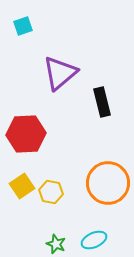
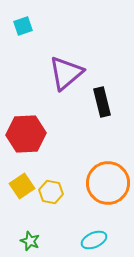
purple triangle: moved 6 px right
green star: moved 26 px left, 3 px up
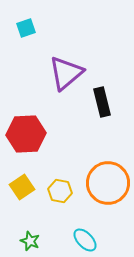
cyan square: moved 3 px right, 2 px down
yellow square: moved 1 px down
yellow hexagon: moved 9 px right, 1 px up
cyan ellipse: moved 9 px left; rotated 70 degrees clockwise
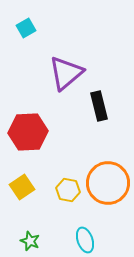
cyan square: rotated 12 degrees counterclockwise
black rectangle: moved 3 px left, 4 px down
red hexagon: moved 2 px right, 2 px up
yellow hexagon: moved 8 px right, 1 px up
cyan ellipse: rotated 25 degrees clockwise
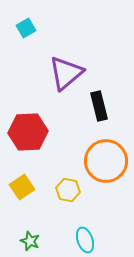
orange circle: moved 2 px left, 22 px up
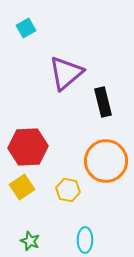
black rectangle: moved 4 px right, 4 px up
red hexagon: moved 15 px down
cyan ellipse: rotated 20 degrees clockwise
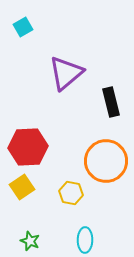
cyan square: moved 3 px left, 1 px up
black rectangle: moved 8 px right
yellow hexagon: moved 3 px right, 3 px down
